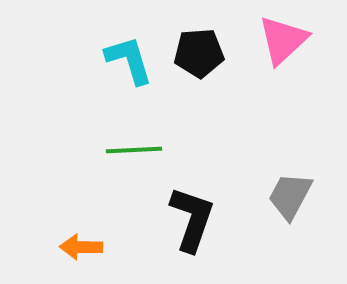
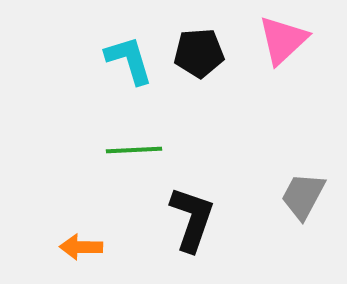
gray trapezoid: moved 13 px right
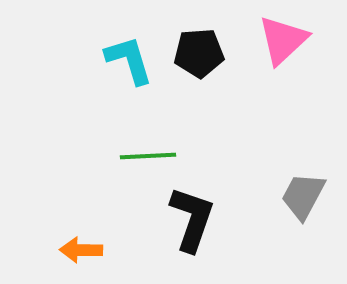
green line: moved 14 px right, 6 px down
orange arrow: moved 3 px down
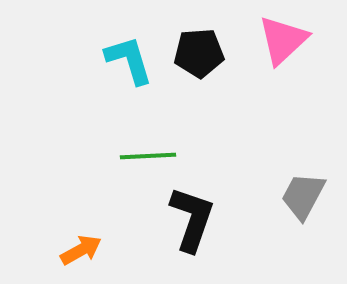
orange arrow: rotated 150 degrees clockwise
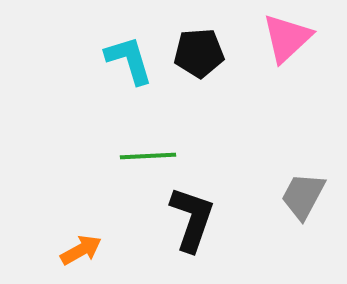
pink triangle: moved 4 px right, 2 px up
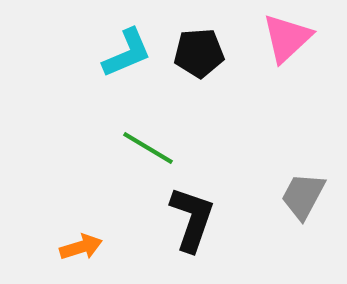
cyan L-shape: moved 2 px left, 7 px up; rotated 84 degrees clockwise
green line: moved 8 px up; rotated 34 degrees clockwise
orange arrow: moved 3 px up; rotated 12 degrees clockwise
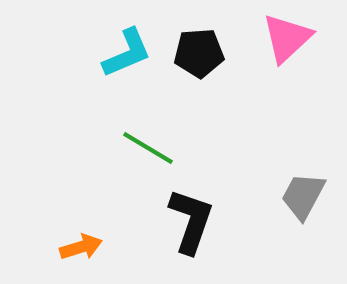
black L-shape: moved 1 px left, 2 px down
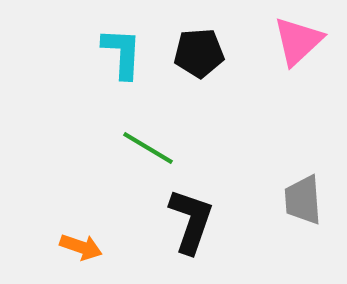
pink triangle: moved 11 px right, 3 px down
cyan L-shape: moved 5 px left; rotated 64 degrees counterclockwise
gray trapezoid: moved 4 px down; rotated 32 degrees counterclockwise
orange arrow: rotated 36 degrees clockwise
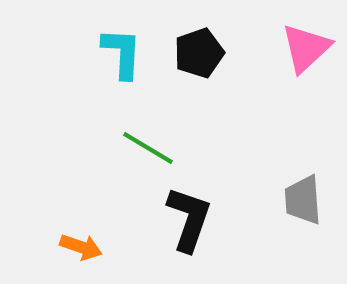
pink triangle: moved 8 px right, 7 px down
black pentagon: rotated 15 degrees counterclockwise
black L-shape: moved 2 px left, 2 px up
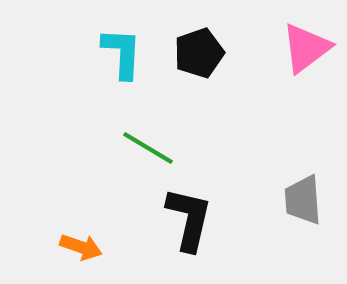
pink triangle: rotated 6 degrees clockwise
black L-shape: rotated 6 degrees counterclockwise
